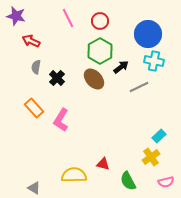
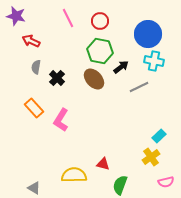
green hexagon: rotated 20 degrees counterclockwise
green semicircle: moved 8 px left, 4 px down; rotated 48 degrees clockwise
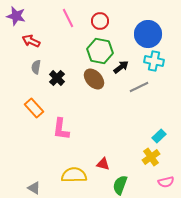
pink L-shape: moved 9 px down; rotated 25 degrees counterclockwise
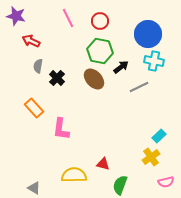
gray semicircle: moved 2 px right, 1 px up
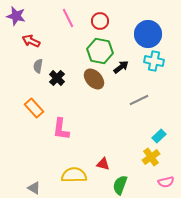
gray line: moved 13 px down
